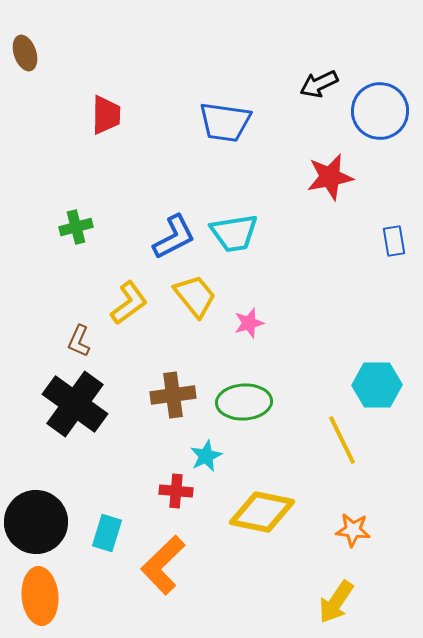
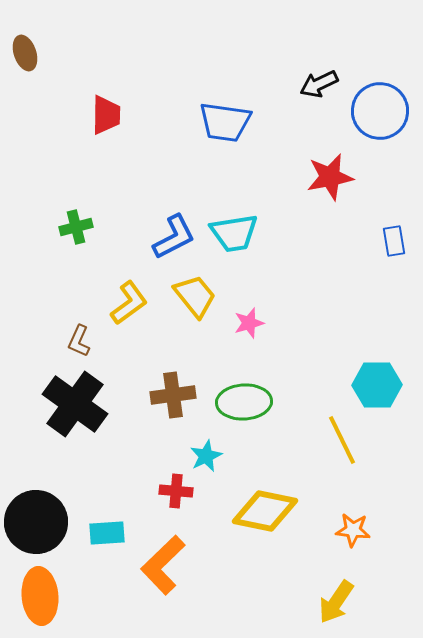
yellow diamond: moved 3 px right, 1 px up
cyan rectangle: rotated 69 degrees clockwise
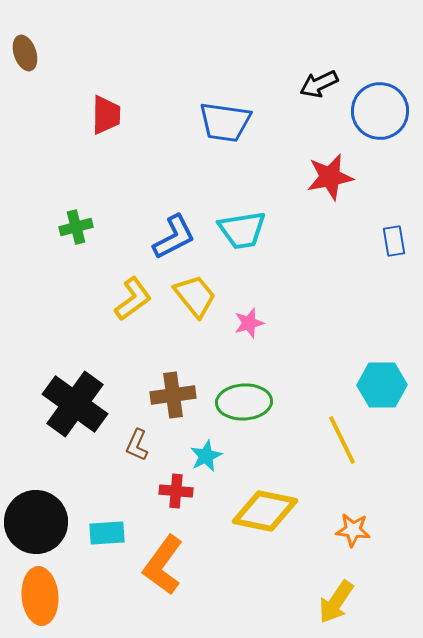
cyan trapezoid: moved 8 px right, 3 px up
yellow L-shape: moved 4 px right, 4 px up
brown L-shape: moved 58 px right, 104 px down
cyan hexagon: moved 5 px right
orange L-shape: rotated 10 degrees counterclockwise
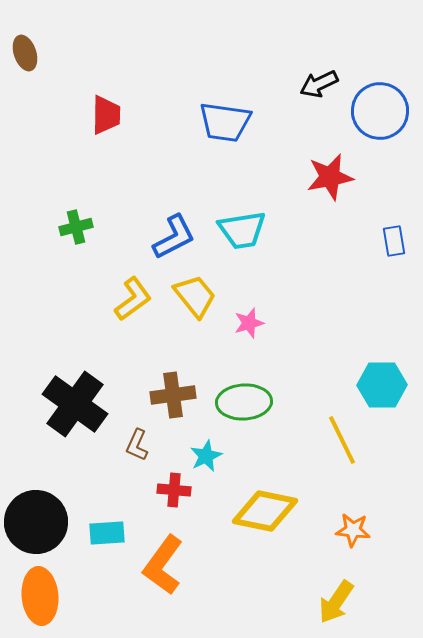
red cross: moved 2 px left, 1 px up
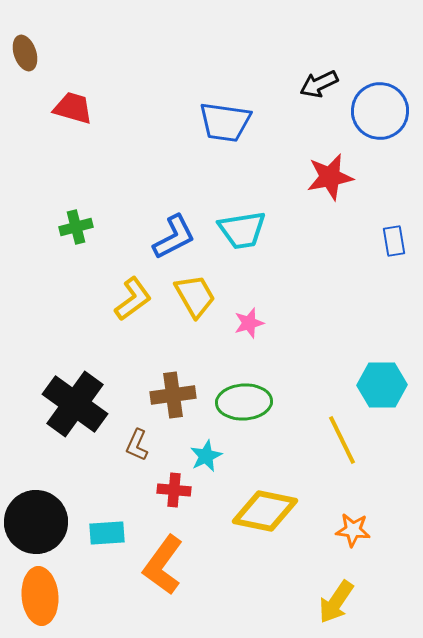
red trapezoid: moved 33 px left, 7 px up; rotated 75 degrees counterclockwise
yellow trapezoid: rotated 9 degrees clockwise
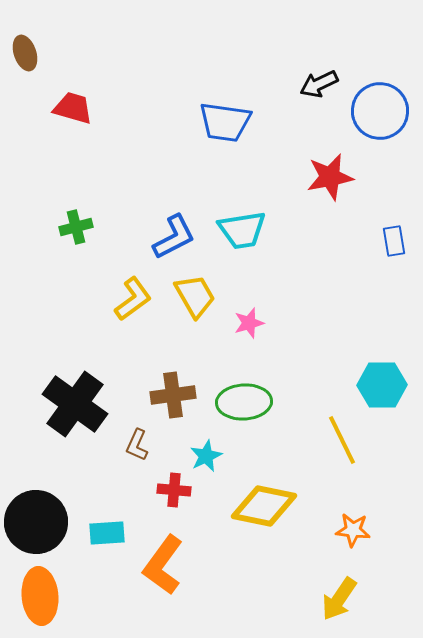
yellow diamond: moved 1 px left, 5 px up
yellow arrow: moved 3 px right, 3 px up
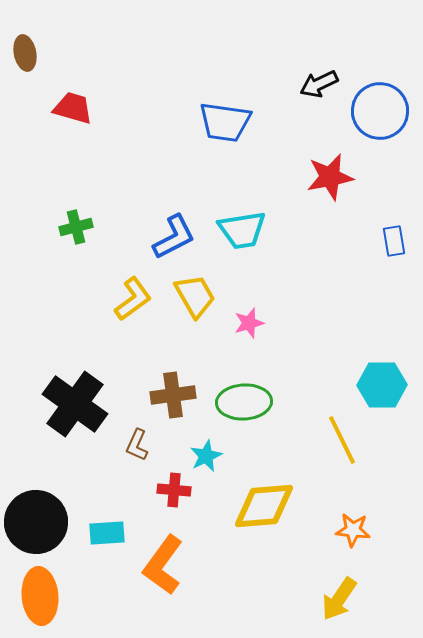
brown ellipse: rotated 8 degrees clockwise
yellow diamond: rotated 16 degrees counterclockwise
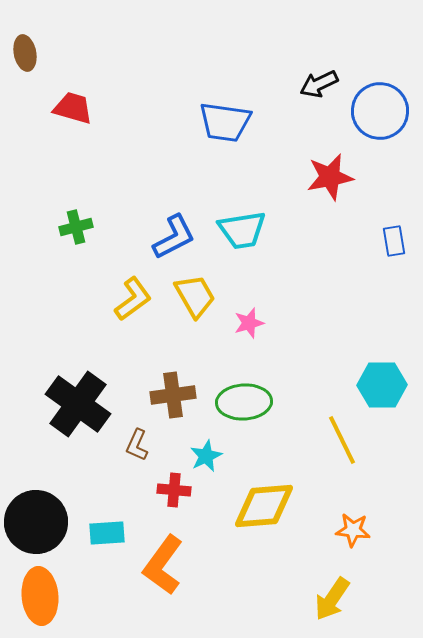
black cross: moved 3 px right
yellow arrow: moved 7 px left
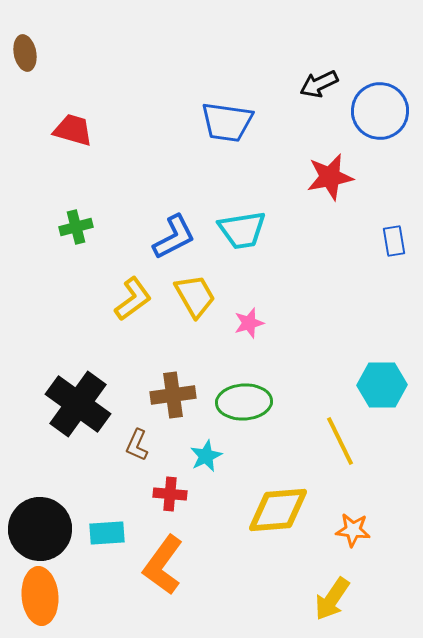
red trapezoid: moved 22 px down
blue trapezoid: moved 2 px right
yellow line: moved 2 px left, 1 px down
red cross: moved 4 px left, 4 px down
yellow diamond: moved 14 px right, 4 px down
black circle: moved 4 px right, 7 px down
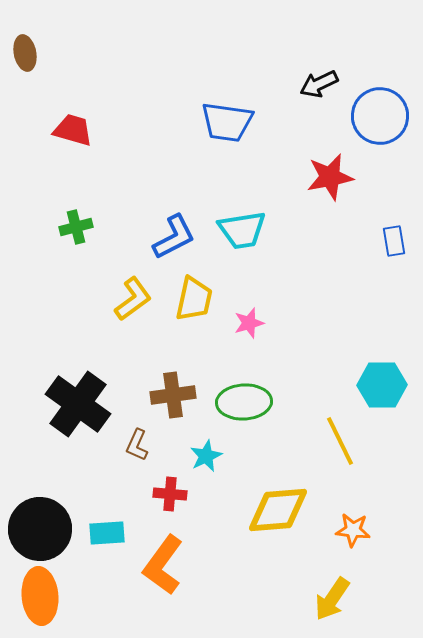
blue circle: moved 5 px down
yellow trapezoid: moved 1 px left, 3 px down; rotated 42 degrees clockwise
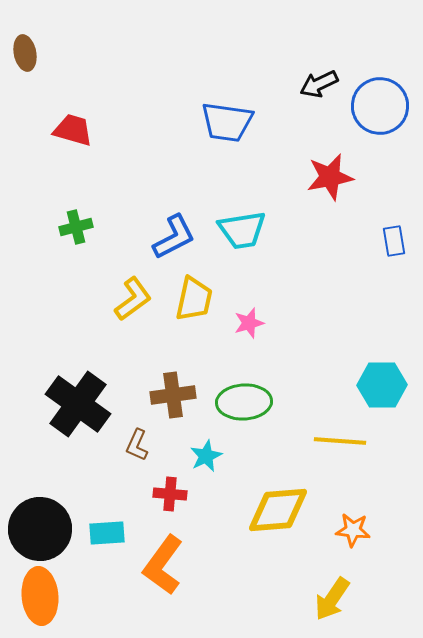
blue circle: moved 10 px up
yellow line: rotated 60 degrees counterclockwise
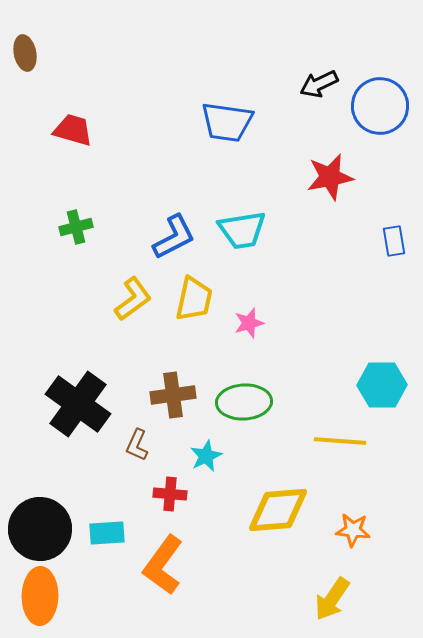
orange ellipse: rotated 6 degrees clockwise
